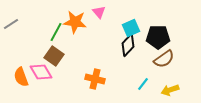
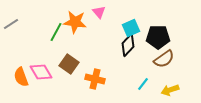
brown square: moved 15 px right, 8 px down
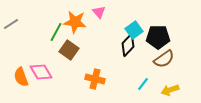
cyan square: moved 3 px right, 2 px down; rotated 12 degrees counterclockwise
brown square: moved 14 px up
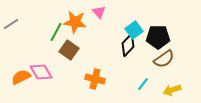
orange semicircle: rotated 84 degrees clockwise
yellow arrow: moved 2 px right
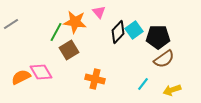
black diamond: moved 10 px left, 13 px up
brown square: rotated 24 degrees clockwise
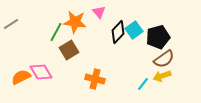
black pentagon: rotated 15 degrees counterclockwise
yellow arrow: moved 10 px left, 14 px up
